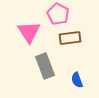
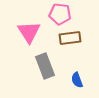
pink pentagon: moved 2 px right; rotated 20 degrees counterclockwise
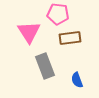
pink pentagon: moved 2 px left
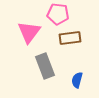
pink triangle: rotated 10 degrees clockwise
blue semicircle: rotated 35 degrees clockwise
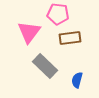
gray rectangle: rotated 25 degrees counterclockwise
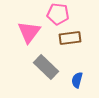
gray rectangle: moved 1 px right, 1 px down
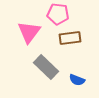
blue semicircle: rotated 84 degrees counterclockwise
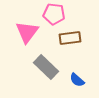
pink pentagon: moved 4 px left
pink triangle: moved 2 px left
blue semicircle: rotated 21 degrees clockwise
